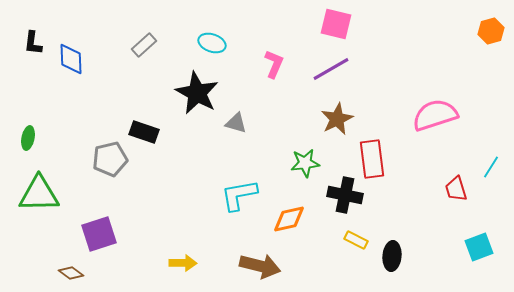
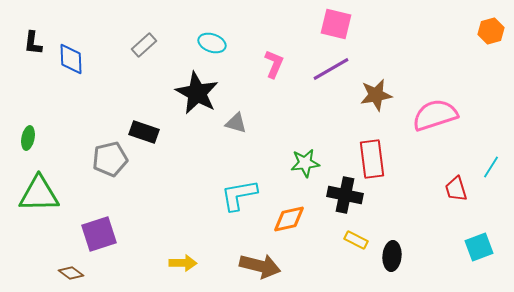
brown star: moved 39 px right, 24 px up; rotated 16 degrees clockwise
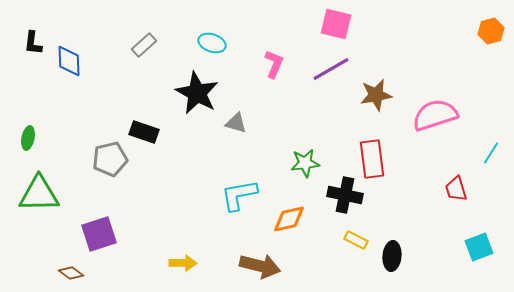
blue diamond: moved 2 px left, 2 px down
cyan line: moved 14 px up
